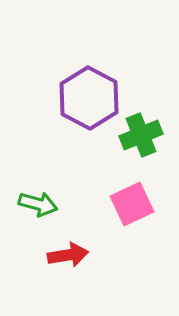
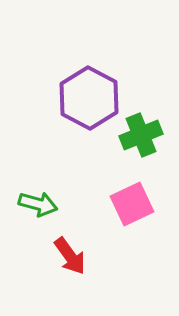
red arrow: moved 2 px right, 1 px down; rotated 63 degrees clockwise
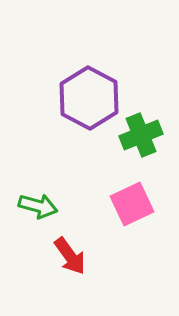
green arrow: moved 2 px down
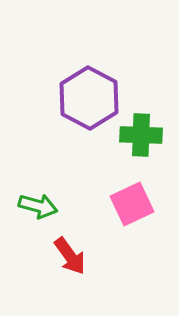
green cross: rotated 24 degrees clockwise
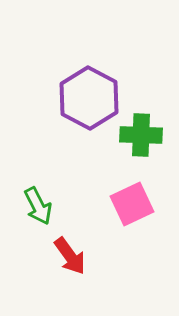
green arrow: rotated 48 degrees clockwise
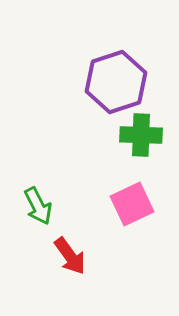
purple hexagon: moved 27 px right, 16 px up; rotated 14 degrees clockwise
